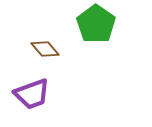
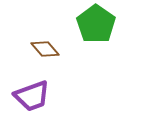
purple trapezoid: moved 2 px down
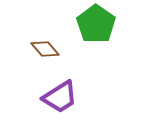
purple trapezoid: moved 28 px right, 1 px down; rotated 12 degrees counterclockwise
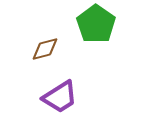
brown diamond: rotated 64 degrees counterclockwise
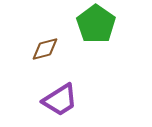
purple trapezoid: moved 3 px down
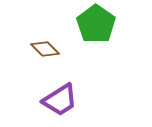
brown diamond: rotated 60 degrees clockwise
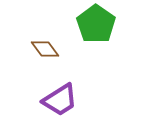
brown diamond: rotated 8 degrees clockwise
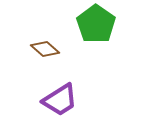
brown diamond: rotated 12 degrees counterclockwise
